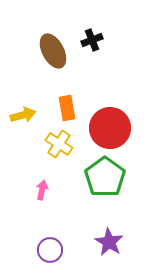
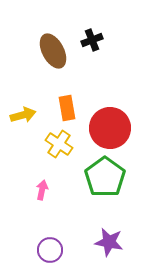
purple star: rotated 20 degrees counterclockwise
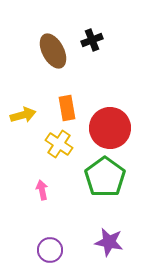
pink arrow: rotated 24 degrees counterclockwise
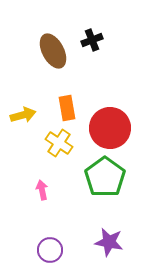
yellow cross: moved 1 px up
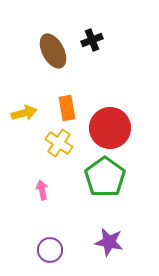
yellow arrow: moved 1 px right, 2 px up
